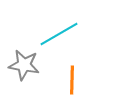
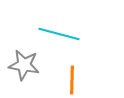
cyan line: rotated 45 degrees clockwise
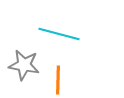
orange line: moved 14 px left
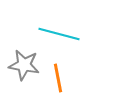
orange line: moved 2 px up; rotated 12 degrees counterclockwise
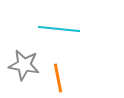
cyan line: moved 5 px up; rotated 9 degrees counterclockwise
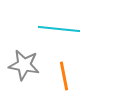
orange line: moved 6 px right, 2 px up
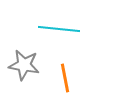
orange line: moved 1 px right, 2 px down
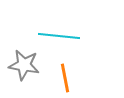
cyan line: moved 7 px down
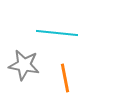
cyan line: moved 2 px left, 3 px up
